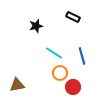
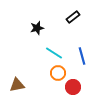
black rectangle: rotated 64 degrees counterclockwise
black star: moved 1 px right, 2 px down
orange circle: moved 2 px left
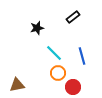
cyan line: rotated 12 degrees clockwise
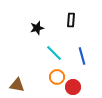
black rectangle: moved 2 px left, 3 px down; rotated 48 degrees counterclockwise
orange circle: moved 1 px left, 4 px down
brown triangle: rotated 21 degrees clockwise
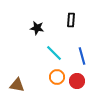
black star: rotated 24 degrees clockwise
red circle: moved 4 px right, 6 px up
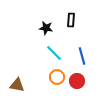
black star: moved 9 px right
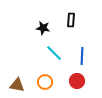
black star: moved 3 px left
blue line: rotated 18 degrees clockwise
orange circle: moved 12 px left, 5 px down
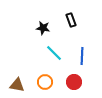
black rectangle: rotated 24 degrees counterclockwise
red circle: moved 3 px left, 1 px down
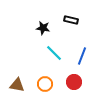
black rectangle: rotated 56 degrees counterclockwise
blue line: rotated 18 degrees clockwise
orange circle: moved 2 px down
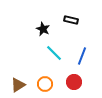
black star: moved 1 px down; rotated 16 degrees clockwise
brown triangle: moved 1 px right; rotated 42 degrees counterclockwise
